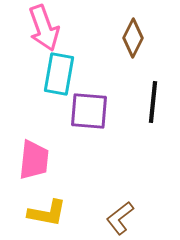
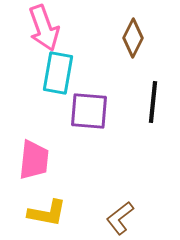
cyan rectangle: moved 1 px left, 1 px up
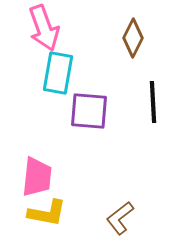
black line: rotated 9 degrees counterclockwise
pink trapezoid: moved 3 px right, 17 px down
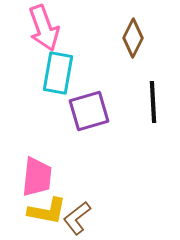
purple square: rotated 21 degrees counterclockwise
yellow L-shape: moved 2 px up
brown L-shape: moved 43 px left
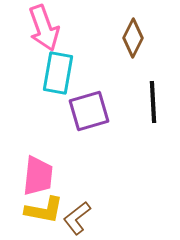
pink trapezoid: moved 1 px right, 1 px up
yellow L-shape: moved 3 px left, 1 px up
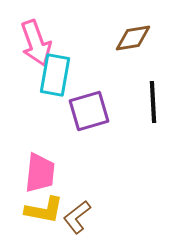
pink arrow: moved 8 px left, 15 px down
brown diamond: rotated 54 degrees clockwise
cyan rectangle: moved 3 px left, 2 px down
pink trapezoid: moved 2 px right, 3 px up
brown L-shape: moved 1 px up
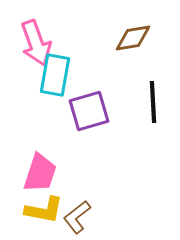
pink trapezoid: rotated 12 degrees clockwise
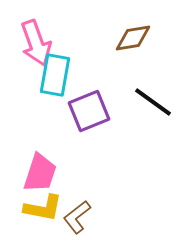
black line: rotated 51 degrees counterclockwise
purple square: rotated 6 degrees counterclockwise
yellow L-shape: moved 1 px left, 2 px up
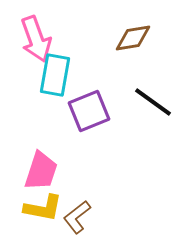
pink arrow: moved 4 px up
pink trapezoid: moved 1 px right, 2 px up
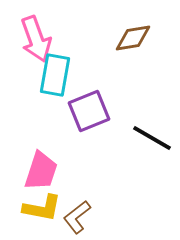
black line: moved 1 px left, 36 px down; rotated 6 degrees counterclockwise
yellow L-shape: moved 1 px left
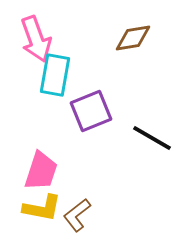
purple square: moved 2 px right
brown L-shape: moved 2 px up
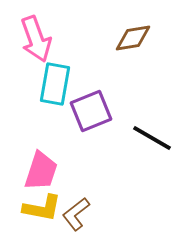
cyan rectangle: moved 9 px down
brown L-shape: moved 1 px left, 1 px up
